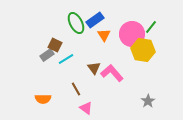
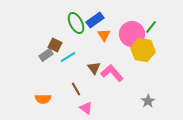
gray rectangle: moved 1 px left
cyan line: moved 2 px right, 2 px up
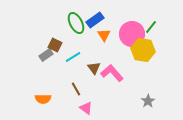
cyan line: moved 5 px right
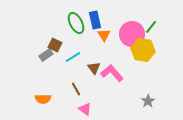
blue rectangle: rotated 66 degrees counterclockwise
pink triangle: moved 1 px left, 1 px down
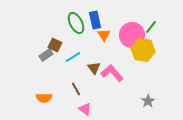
pink circle: moved 1 px down
orange semicircle: moved 1 px right, 1 px up
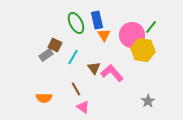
blue rectangle: moved 2 px right
cyan line: rotated 28 degrees counterclockwise
pink triangle: moved 2 px left, 2 px up
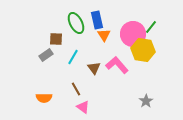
pink circle: moved 1 px right, 1 px up
brown square: moved 1 px right, 6 px up; rotated 24 degrees counterclockwise
pink L-shape: moved 5 px right, 8 px up
gray star: moved 2 px left
